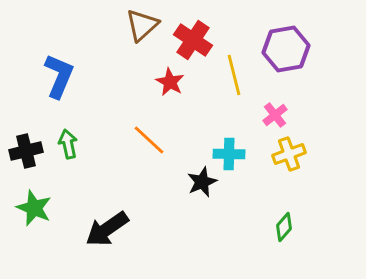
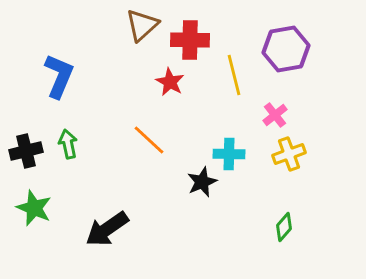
red cross: moved 3 px left; rotated 33 degrees counterclockwise
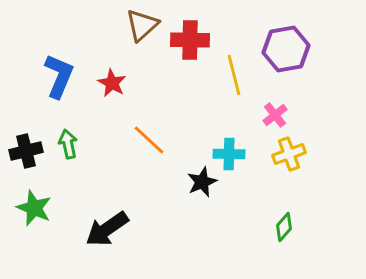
red star: moved 58 px left, 1 px down
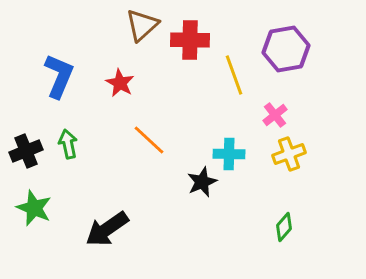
yellow line: rotated 6 degrees counterclockwise
red star: moved 8 px right
black cross: rotated 8 degrees counterclockwise
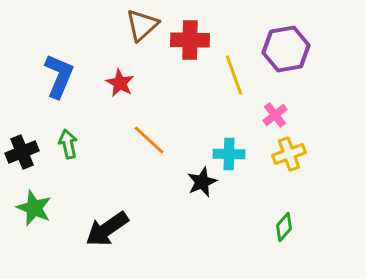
black cross: moved 4 px left, 1 px down
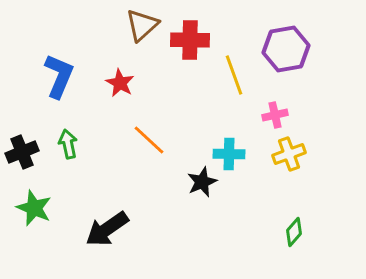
pink cross: rotated 25 degrees clockwise
green diamond: moved 10 px right, 5 px down
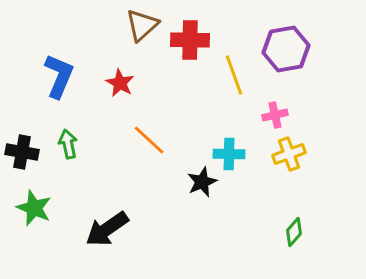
black cross: rotated 32 degrees clockwise
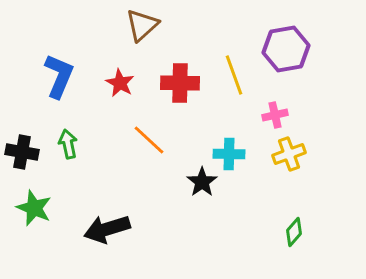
red cross: moved 10 px left, 43 px down
black star: rotated 12 degrees counterclockwise
black arrow: rotated 18 degrees clockwise
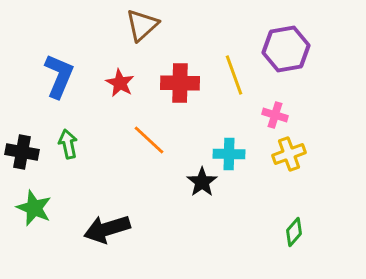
pink cross: rotated 30 degrees clockwise
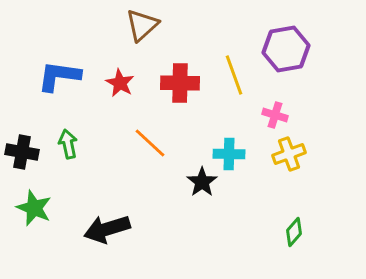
blue L-shape: rotated 105 degrees counterclockwise
orange line: moved 1 px right, 3 px down
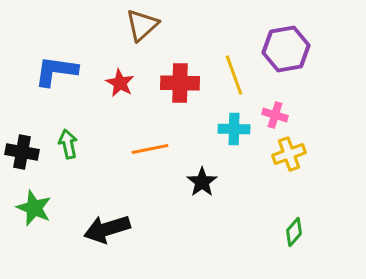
blue L-shape: moved 3 px left, 5 px up
orange line: moved 6 px down; rotated 54 degrees counterclockwise
cyan cross: moved 5 px right, 25 px up
